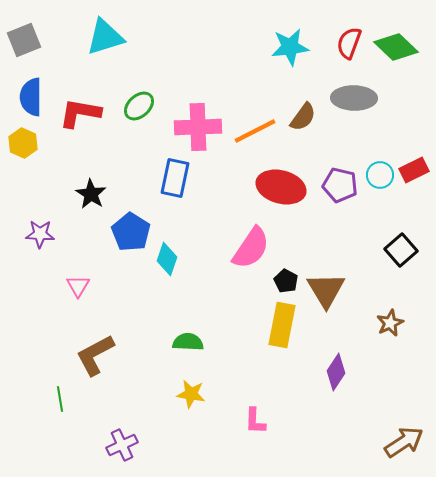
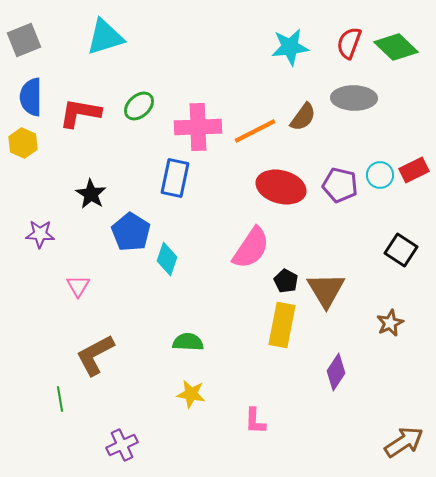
black square: rotated 16 degrees counterclockwise
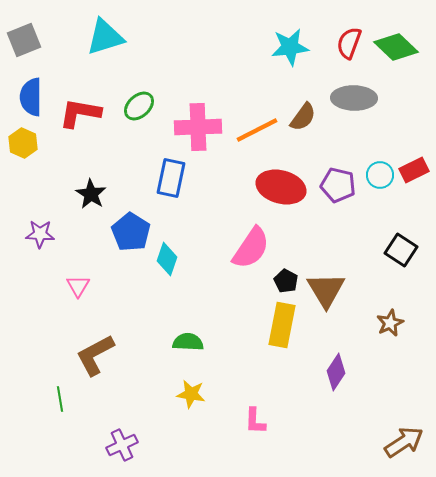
orange line: moved 2 px right, 1 px up
blue rectangle: moved 4 px left
purple pentagon: moved 2 px left
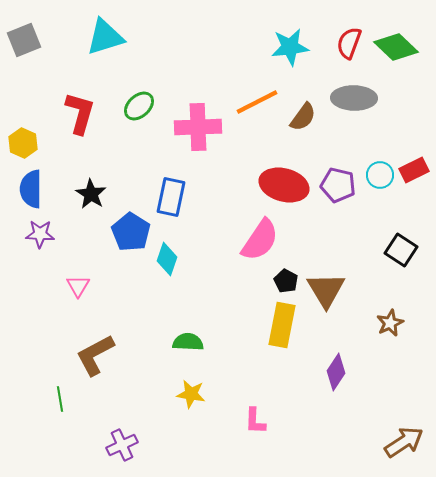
blue semicircle: moved 92 px down
red L-shape: rotated 96 degrees clockwise
orange line: moved 28 px up
blue rectangle: moved 19 px down
red ellipse: moved 3 px right, 2 px up
pink semicircle: moved 9 px right, 8 px up
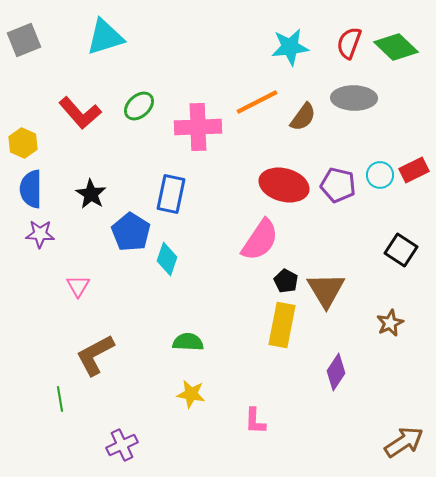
red L-shape: rotated 123 degrees clockwise
blue rectangle: moved 3 px up
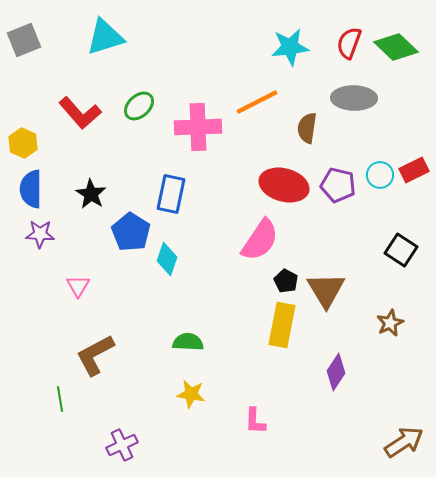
brown semicircle: moved 4 px right, 11 px down; rotated 152 degrees clockwise
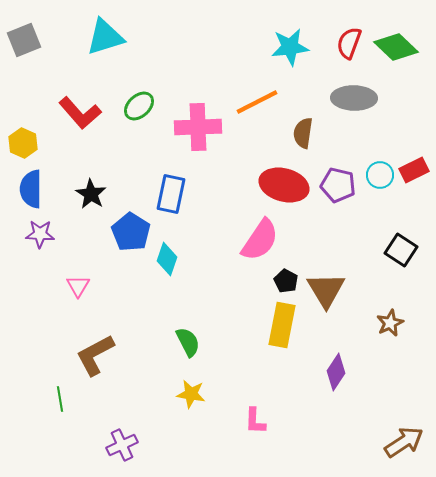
brown semicircle: moved 4 px left, 5 px down
green semicircle: rotated 60 degrees clockwise
